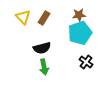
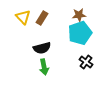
brown rectangle: moved 2 px left
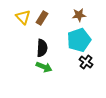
cyan pentagon: moved 1 px left, 7 px down
black semicircle: rotated 72 degrees counterclockwise
green arrow: rotated 56 degrees counterclockwise
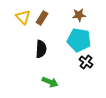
cyan pentagon: rotated 30 degrees clockwise
black semicircle: moved 1 px left, 1 px down
green arrow: moved 6 px right, 15 px down
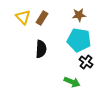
green arrow: moved 22 px right
